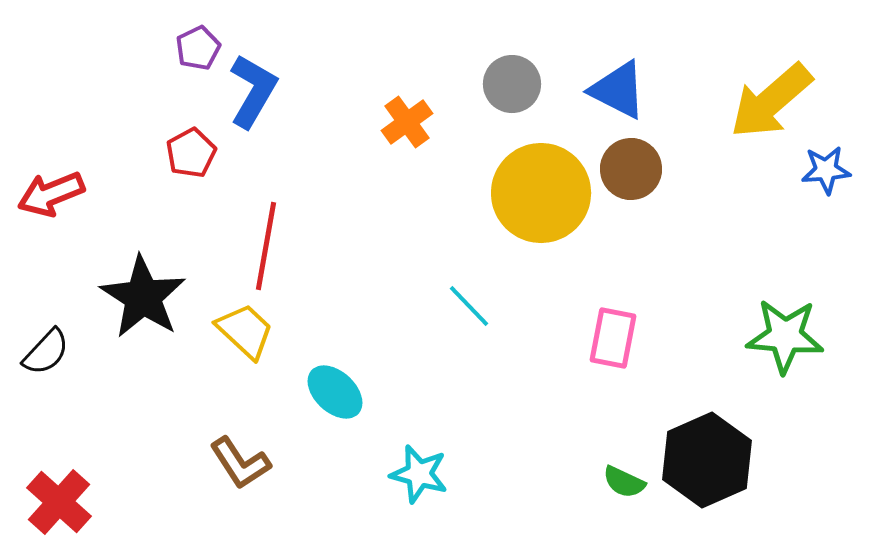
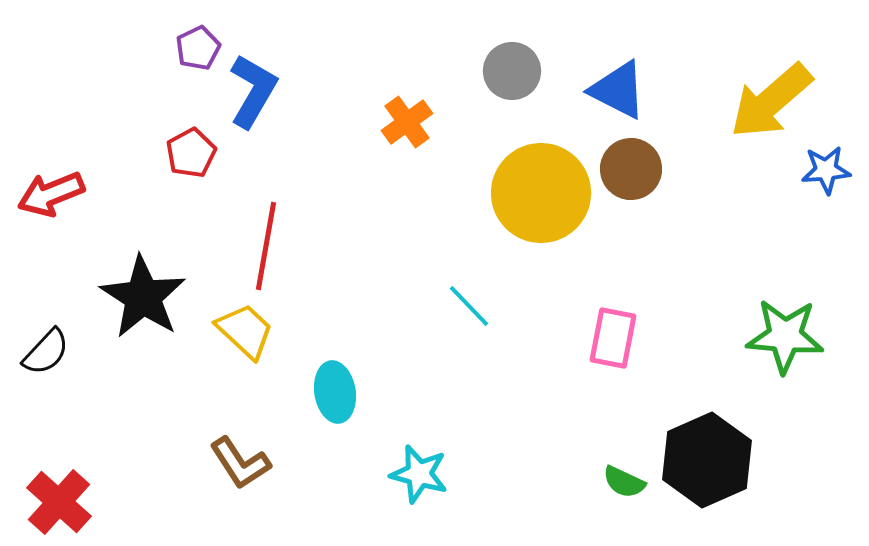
gray circle: moved 13 px up
cyan ellipse: rotated 38 degrees clockwise
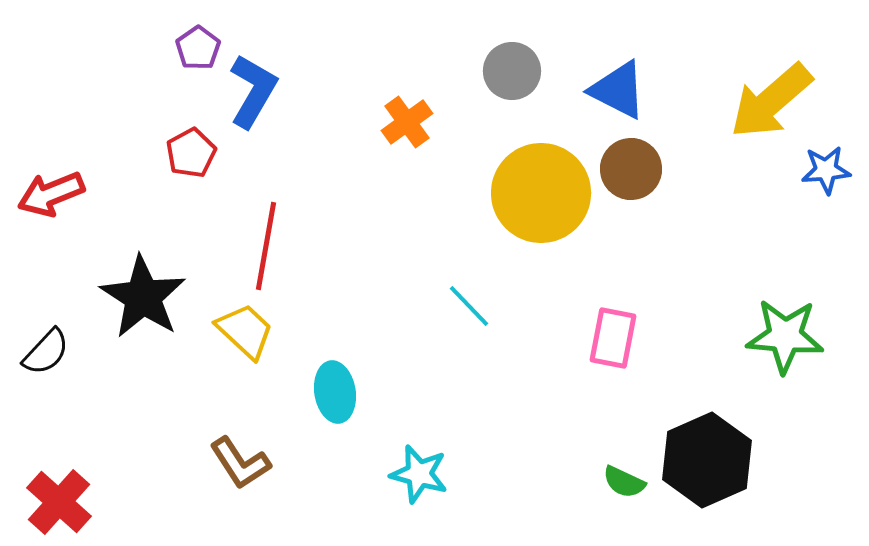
purple pentagon: rotated 9 degrees counterclockwise
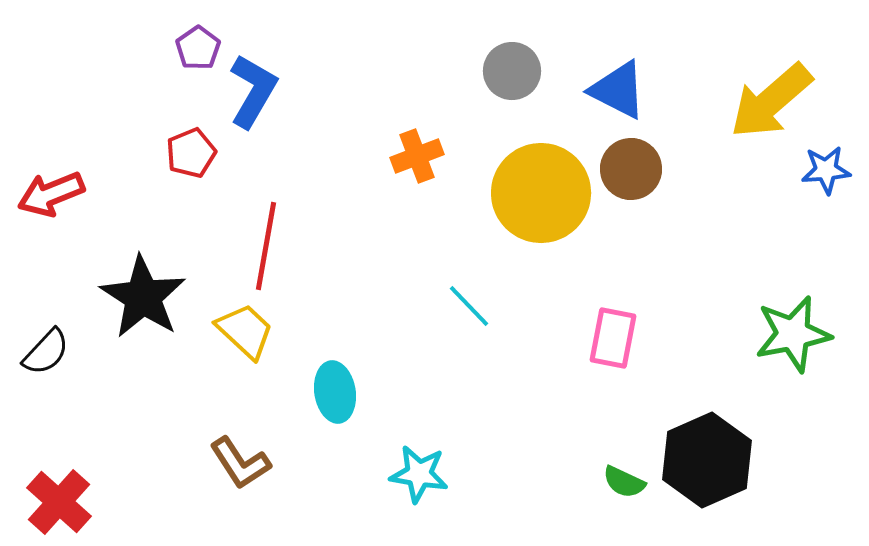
orange cross: moved 10 px right, 34 px down; rotated 15 degrees clockwise
red pentagon: rotated 6 degrees clockwise
green star: moved 8 px right, 2 px up; rotated 16 degrees counterclockwise
cyan star: rotated 6 degrees counterclockwise
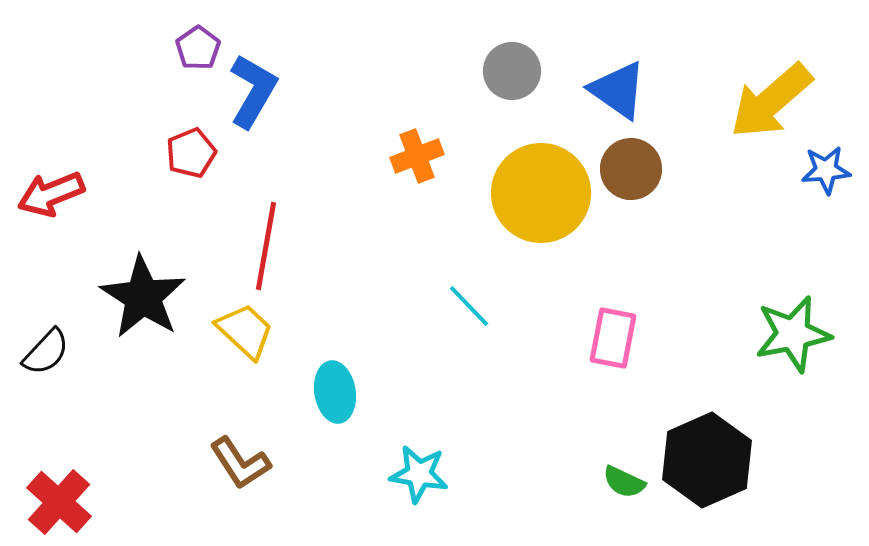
blue triangle: rotated 8 degrees clockwise
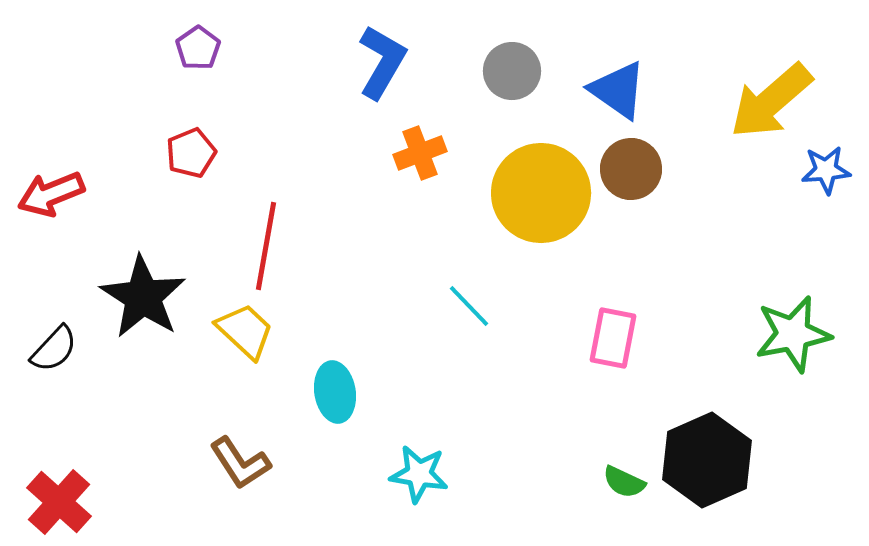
blue L-shape: moved 129 px right, 29 px up
orange cross: moved 3 px right, 3 px up
black semicircle: moved 8 px right, 3 px up
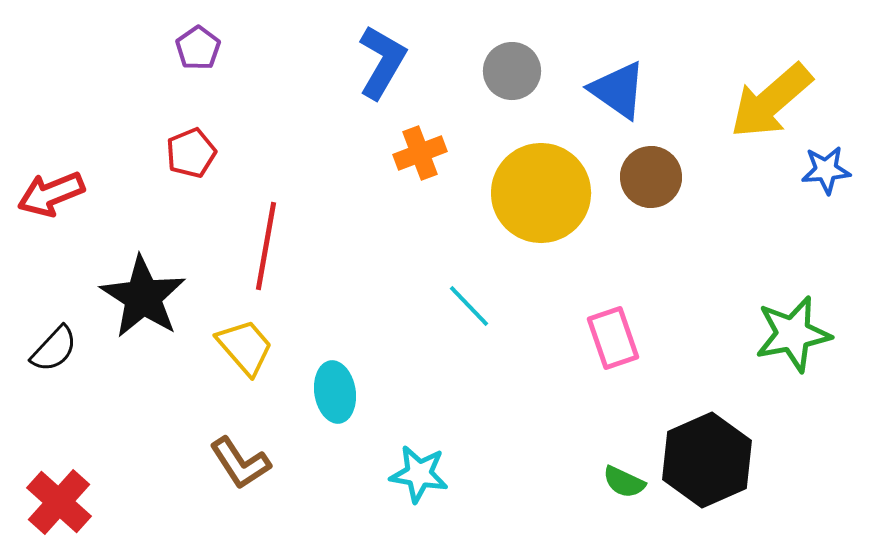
brown circle: moved 20 px right, 8 px down
yellow trapezoid: moved 16 px down; rotated 6 degrees clockwise
pink rectangle: rotated 30 degrees counterclockwise
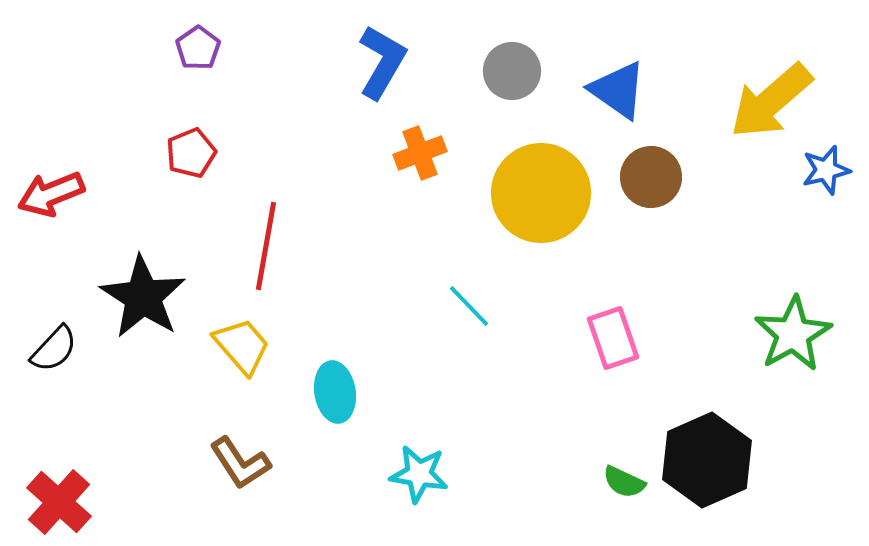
blue star: rotated 9 degrees counterclockwise
green star: rotated 18 degrees counterclockwise
yellow trapezoid: moved 3 px left, 1 px up
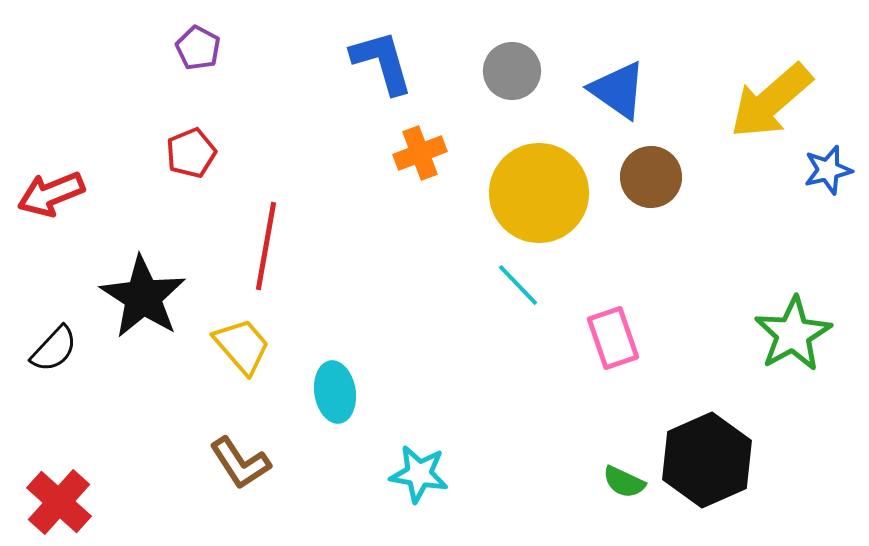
purple pentagon: rotated 9 degrees counterclockwise
blue L-shape: rotated 46 degrees counterclockwise
blue star: moved 2 px right
yellow circle: moved 2 px left
cyan line: moved 49 px right, 21 px up
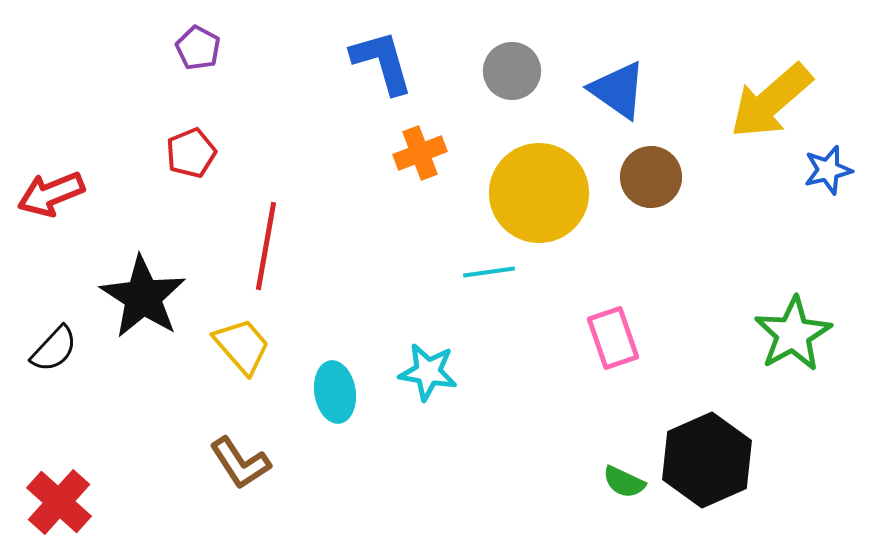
cyan line: moved 29 px left, 13 px up; rotated 54 degrees counterclockwise
cyan star: moved 9 px right, 102 px up
